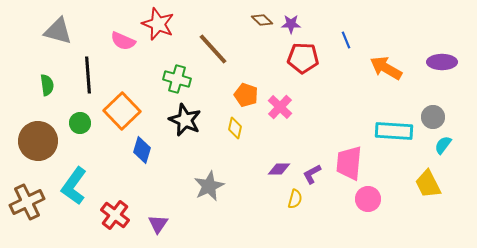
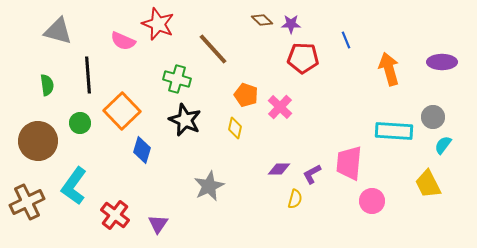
orange arrow: moved 3 px right, 1 px down; rotated 44 degrees clockwise
pink circle: moved 4 px right, 2 px down
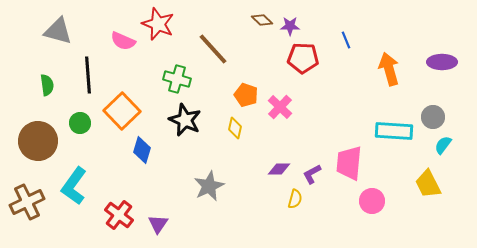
purple star: moved 1 px left, 2 px down
red cross: moved 4 px right
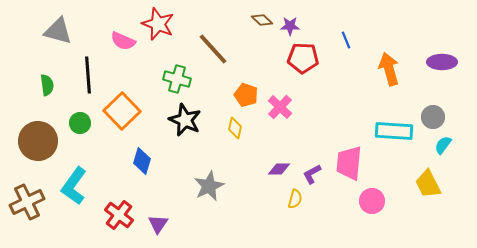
blue diamond: moved 11 px down
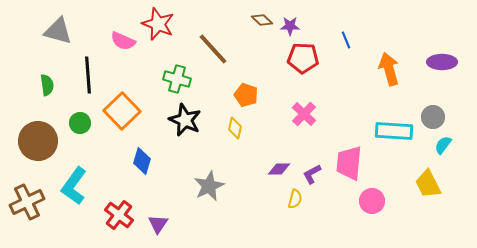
pink cross: moved 24 px right, 7 px down
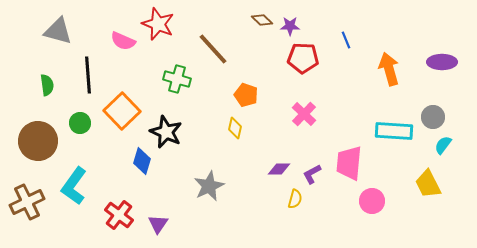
black star: moved 19 px left, 12 px down
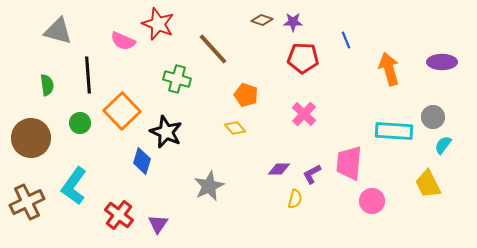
brown diamond: rotated 25 degrees counterclockwise
purple star: moved 3 px right, 4 px up
yellow diamond: rotated 55 degrees counterclockwise
brown circle: moved 7 px left, 3 px up
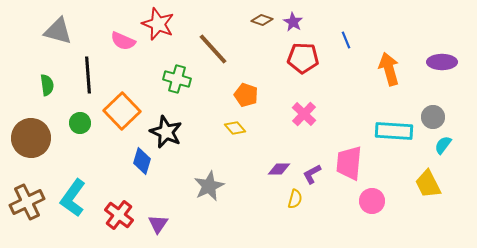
purple star: rotated 30 degrees clockwise
cyan L-shape: moved 1 px left, 12 px down
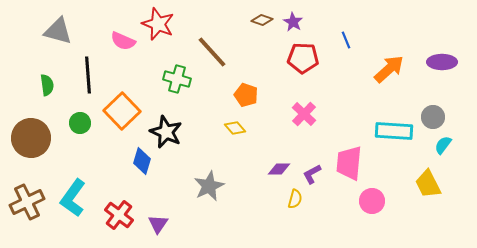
brown line: moved 1 px left, 3 px down
orange arrow: rotated 64 degrees clockwise
